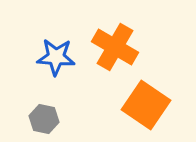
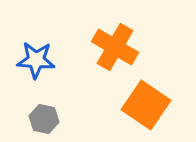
blue star: moved 20 px left, 3 px down
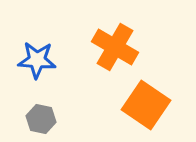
blue star: moved 1 px right
gray hexagon: moved 3 px left
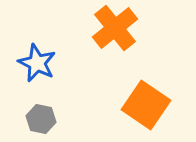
orange cross: moved 19 px up; rotated 21 degrees clockwise
blue star: moved 3 px down; rotated 21 degrees clockwise
